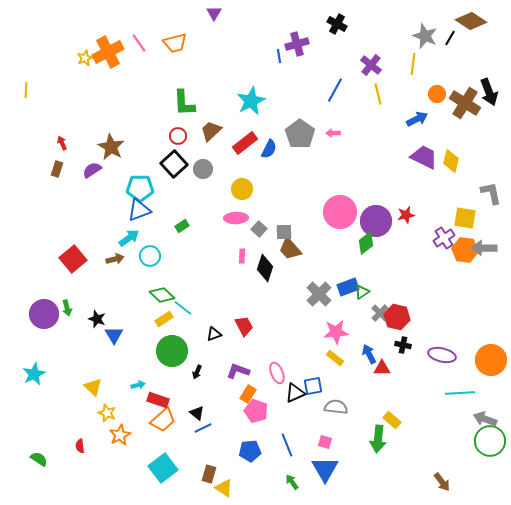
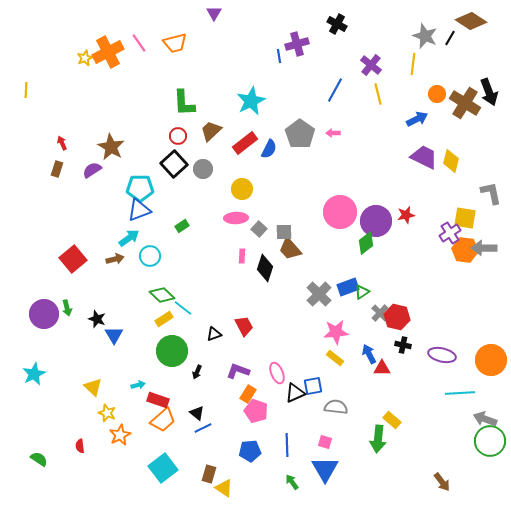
purple cross at (444, 238): moved 6 px right, 5 px up
blue line at (287, 445): rotated 20 degrees clockwise
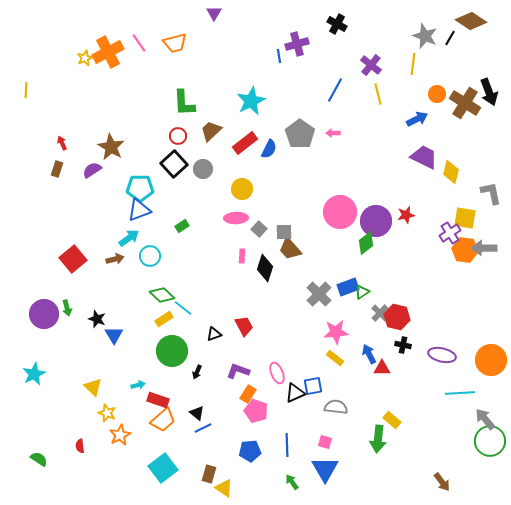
yellow diamond at (451, 161): moved 11 px down
gray arrow at (485, 419): rotated 30 degrees clockwise
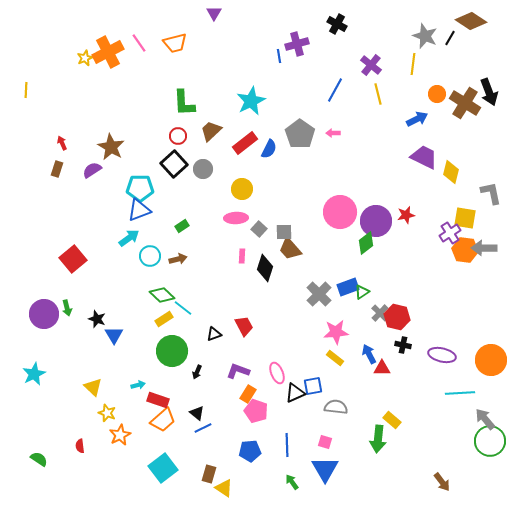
brown arrow at (115, 259): moved 63 px right
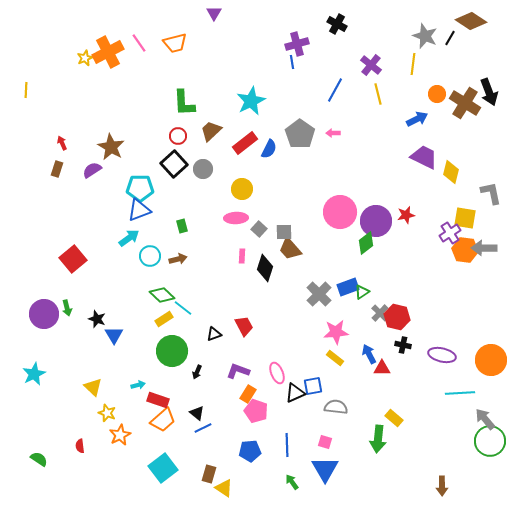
blue line at (279, 56): moved 13 px right, 6 px down
green rectangle at (182, 226): rotated 72 degrees counterclockwise
yellow rectangle at (392, 420): moved 2 px right, 2 px up
brown arrow at (442, 482): moved 4 px down; rotated 36 degrees clockwise
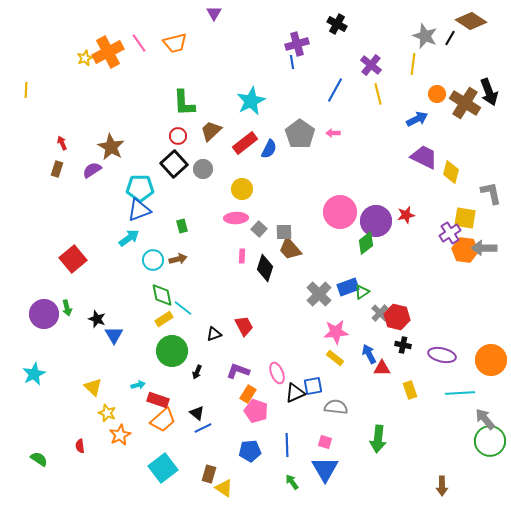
cyan circle at (150, 256): moved 3 px right, 4 px down
green diamond at (162, 295): rotated 35 degrees clockwise
yellow rectangle at (394, 418): moved 16 px right, 28 px up; rotated 30 degrees clockwise
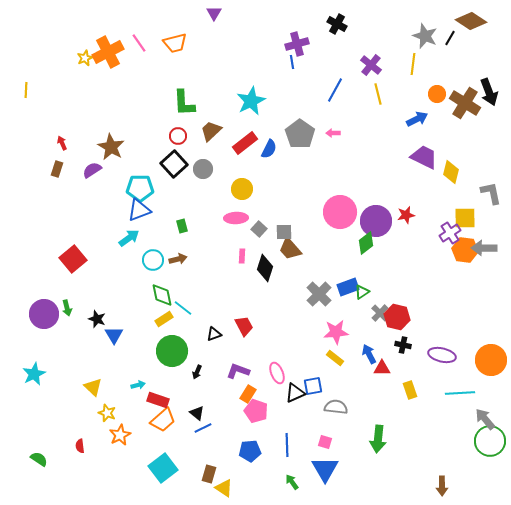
yellow square at (465, 218): rotated 10 degrees counterclockwise
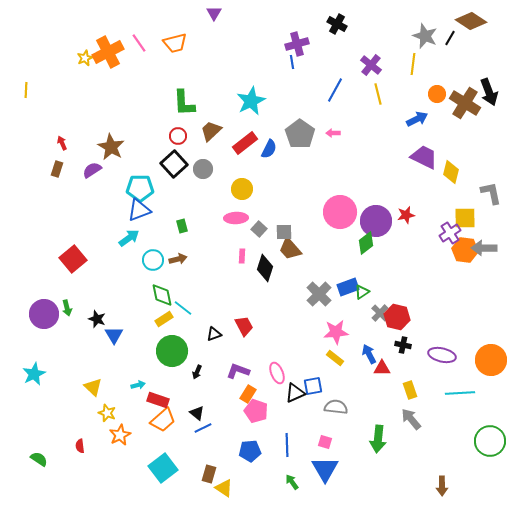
gray arrow at (485, 419): moved 74 px left
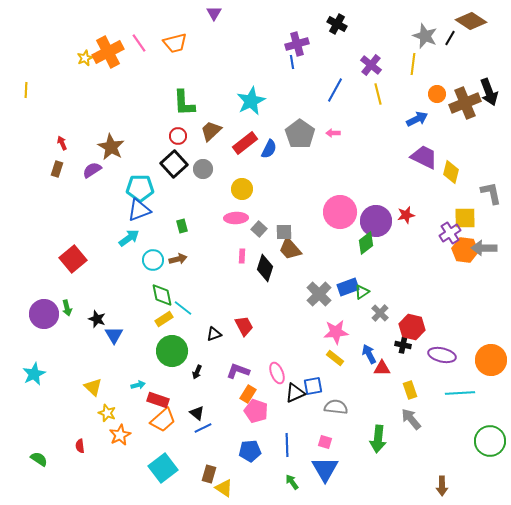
brown cross at (465, 103): rotated 36 degrees clockwise
red hexagon at (397, 317): moved 15 px right, 10 px down
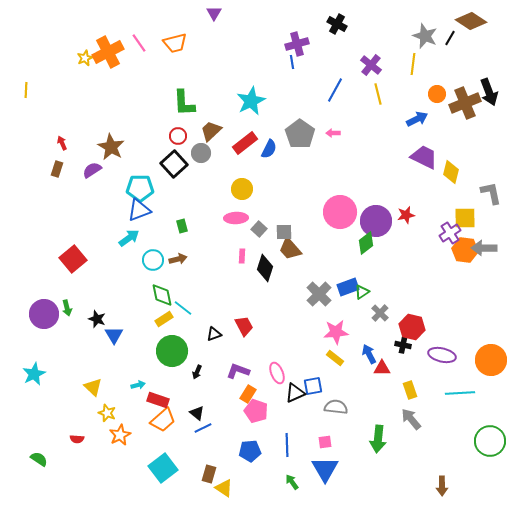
gray circle at (203, 169): moved 2 px left, 16 px up
pink square at (325, 442): rotated 24 degrees counterclockwise
red semicircle at (80, 446): moved 3 px left, 7 px up; rotated 80 degrees counterclockwise
